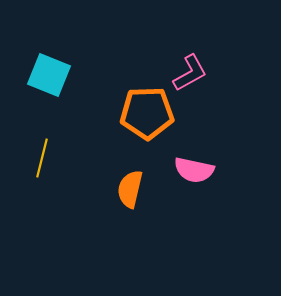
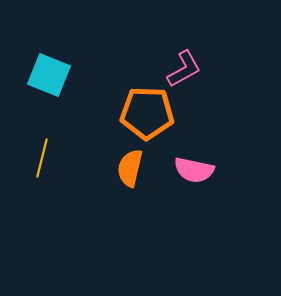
pink L-shape: moved 6 px left, 4 px up
orange pentagon: rotated 4 degrees clockwise
orange semicircle: moved 21 px up
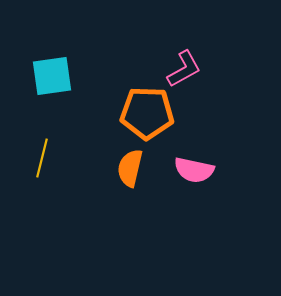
cyan square: moved 3 px right, 1 px down; rotated 30 degrees counterclockwise
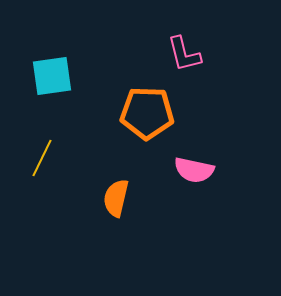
pink L-shape: moved 15 px up; rotated 105 degrees clockwise
yellow line: rotated 12 degrees clockwise
orange semicircle: moved 14 px left, 30 px down
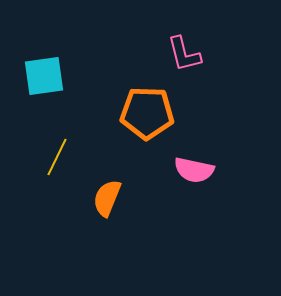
cyan square: moved 8 px left
yellow line: moved 15 px right, 1 px up
orange semicircle: moved 9 px left; rotated 9 degrees clockwise
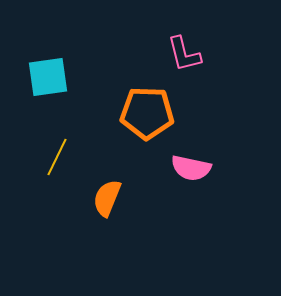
cyan square: moved 4 px right, 1 px down
pink semicircle: moved 3 px left, 2 px up
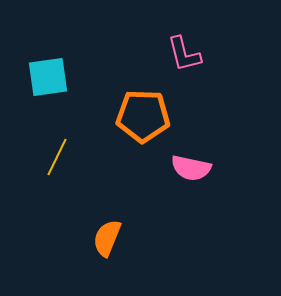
orange pentagon: moved 4 px left, 3 px down
orange semicircle: moved 40 px down
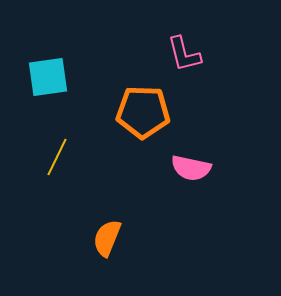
orange pentagon: moved 4 px up
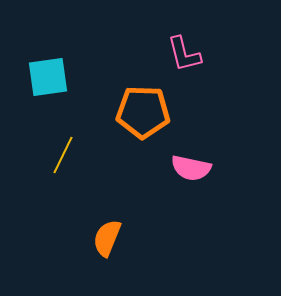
yellow line: moved 6 px right, 2 px up
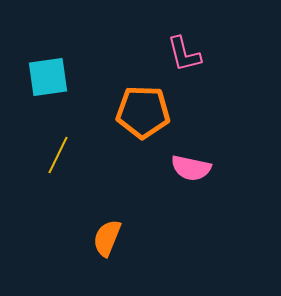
yellow line: moved 5 px left
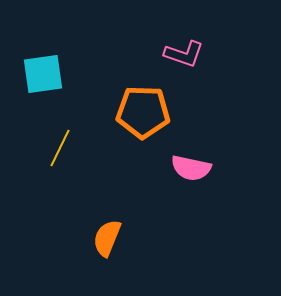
pink L-shape: rotated 57 degrees counterclockwise
cyan square: moved 5 px left, 3 px up
yellow line: moved 2 px right, 7 px up
